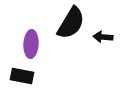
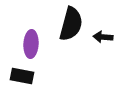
black semicircle: moved 1 px down; rotated 16 degrees counterclockwise
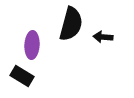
purple ellipse: moved 1 px right, 1 px down
black rectangle: rotated 20 degrees clockwise
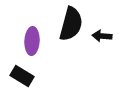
black arrow: moved 1 px left, 1 px up
purple ellipse: moved 4 px up
